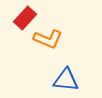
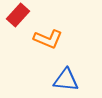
red rectangle: moved 7 px left, 3 px up
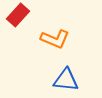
orange L-shape: moved 7 px right
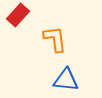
orange L-shape: rotated 120 degrees counterclockwise
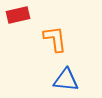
red rectangle: rotated 35 degrees clockwise
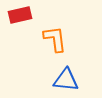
red rectangle: moved 2 px right
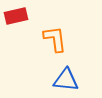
red rectangle: moved 4 px left, 1 px down
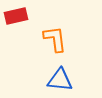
blue triangle: moved 6 px left
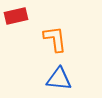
blue triangle: moved 1 px left, 1 px up
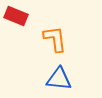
red rectangle: rotated 35 degrees clockwise
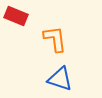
blue triangle: moved 1 px right; rotated 12 degrees clockwise
